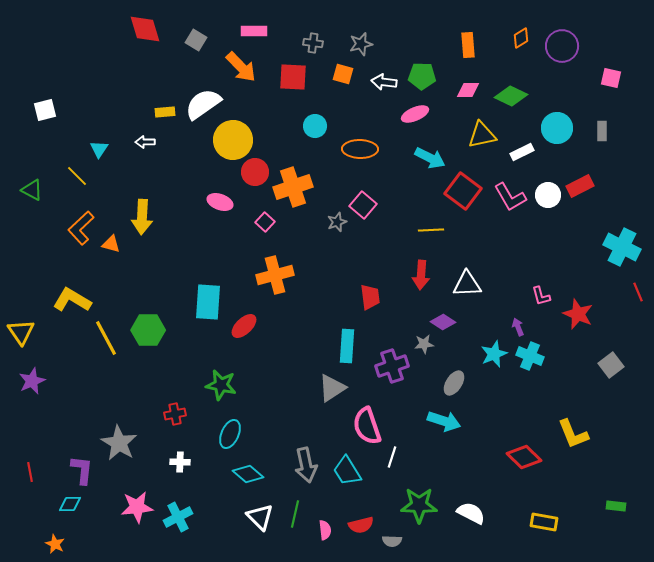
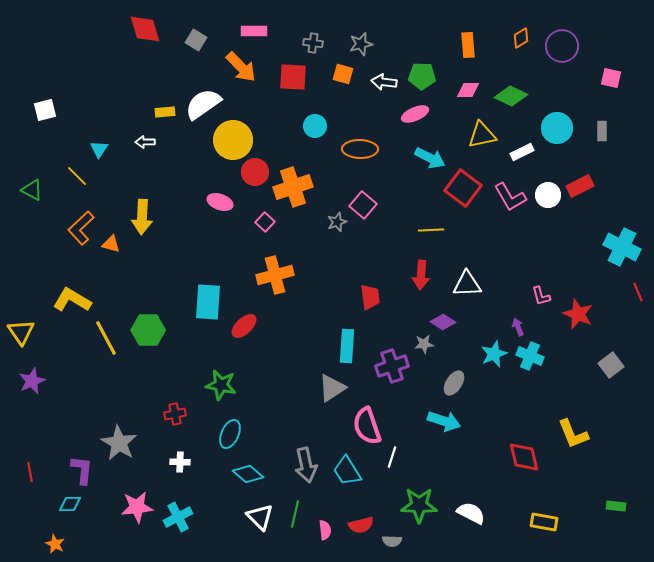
red square at (463, 191): moved 3 px up
red diamond at (524, 457): rotated 32 degrees clockwise
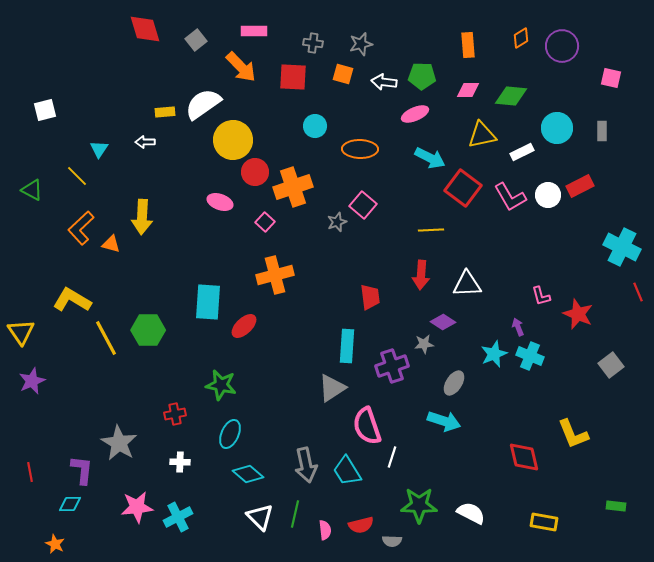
gray square at (196, 40): rotated 20 degrees clockwise
green diamond at (511, 96): rotated 20 degrees counterclockwise
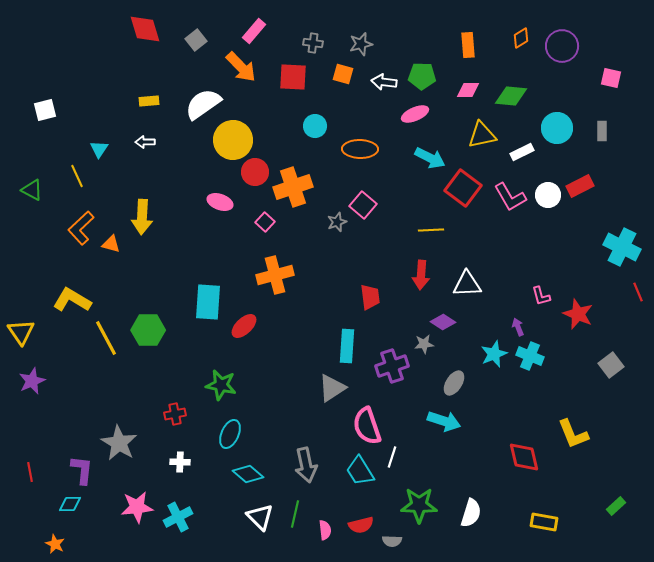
pink rectangle at (254, 31): rotated 50 degrees counterclockwise
yellow rectangle at (165, 112): moved 16 px left, 11 px up
yellow line at (77, 176): rotated 20 degrees clockwise
cyan trapezoid at (347, 471): moved 13 px right
green rectangle at (616, 506): rotated 48 degrees counterclockwise
white semicircle at (471, 513): rotated 80 degrees clockwise
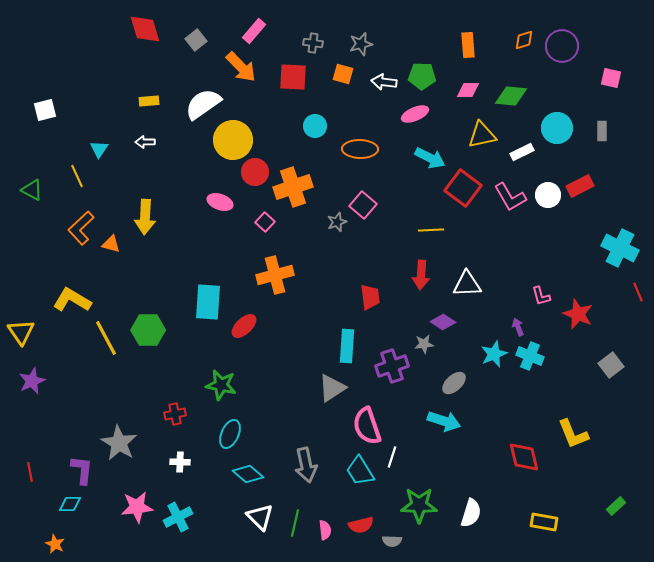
orange diamond at (521, 38): moved 3 px right, 2 px down; rotated 15 degrees clockwise
yellow arrow at (142, 217): moved 3 px right
cyan cross at (622, 247): moved 2 px left, 1 px down
gray ellipse at (454, 383): rotated 15 degrees clockwise
green line at (295, 514): moved 9 px down
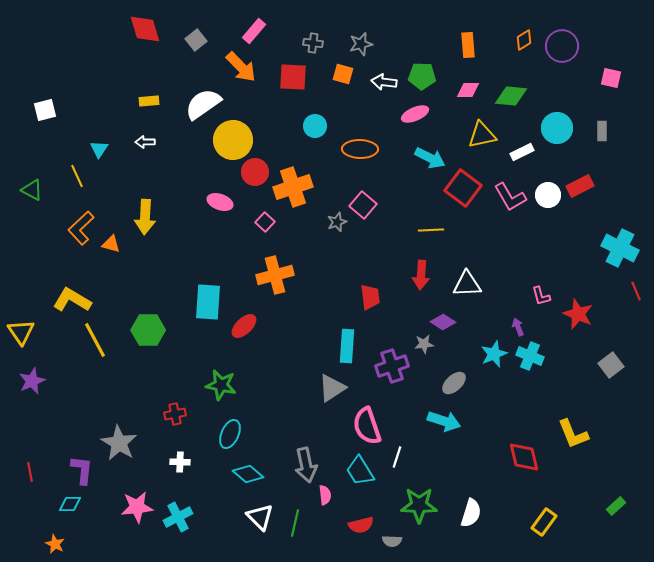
orange diamond at (524, 40): rotated 15 degrees counterclockwise
red line at (638, 292): moved 2 px left, 1 px up
yellow line at (106, 338): moved 11 px left, 2 px down
white line at (392, 457): moved 5 px right
yellow rectangle at (544, 522): rotated 64 degrees counterclockwise
pink semicircle at (325, 530): moved 35 px up
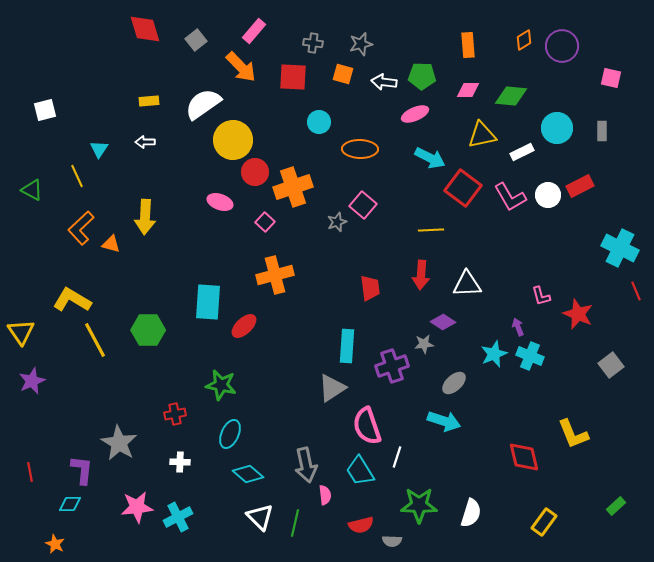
cyan circle at (315, 126): moved 4 px right, 4 px up
red trapezoid at (370, 297): moved 9 px up
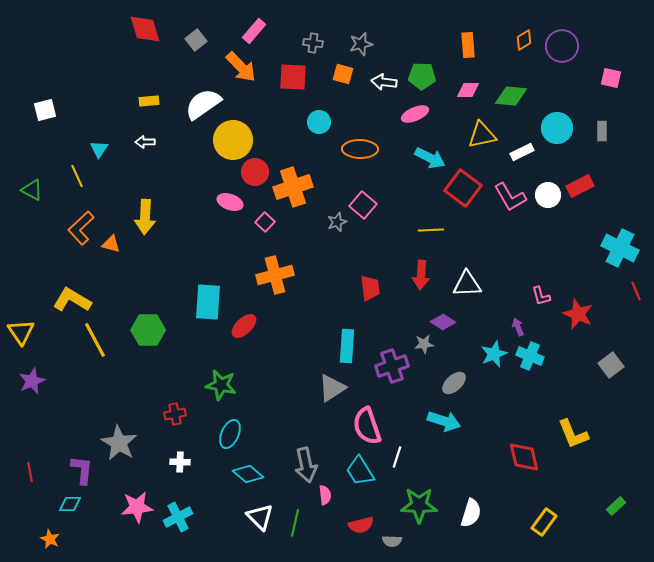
pink ellipse at (220, 202): moved 10 px right
orange star at (55, 544): moved 5 px left, 5 px up
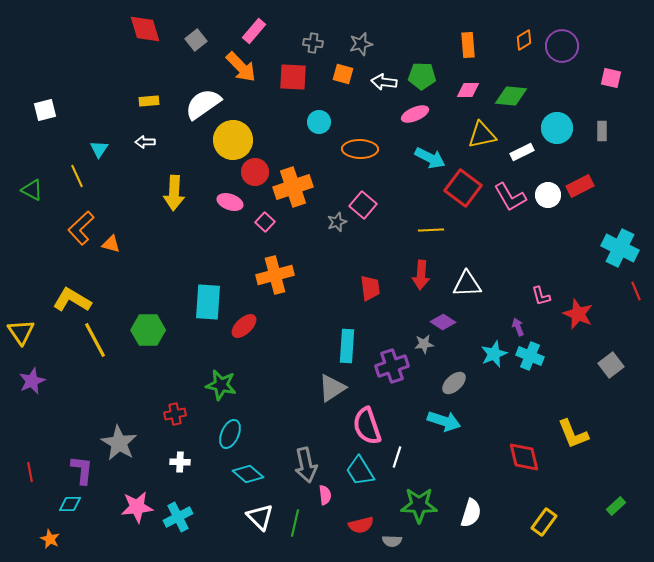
yellow arrow at (145, 217): moved 29 px right, 24 px up
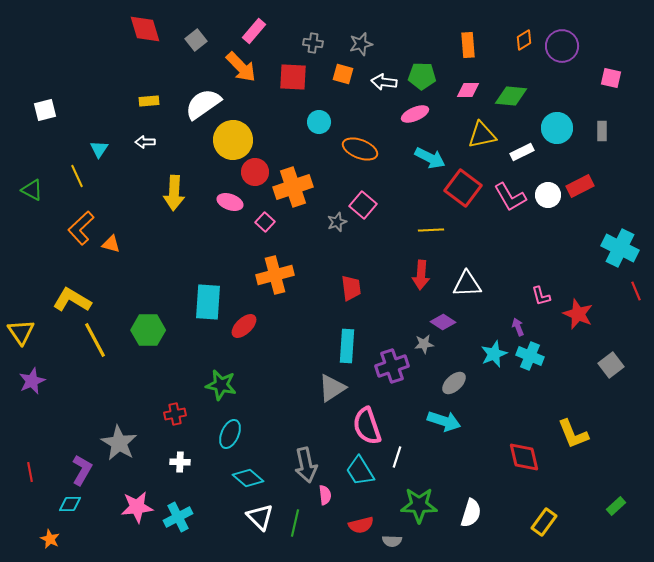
orange ellipse at (360, 149): rotated 20 degrees clockwise
red trapezoid at (370, 288): moved 19 px left
purple L-shape at (82, 470): rotated 24 degrees clockwise
cyan diamond at (248, 474): moved 4 px down
